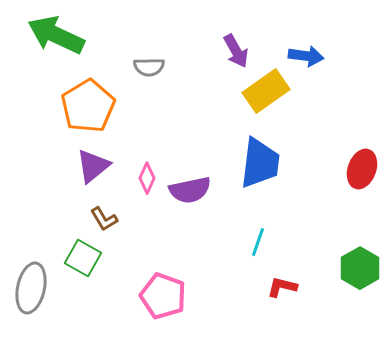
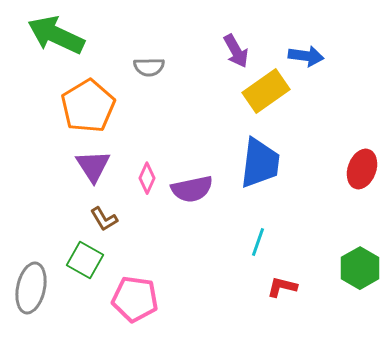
purple triangle: rotated 24 degrees counterclockwise
purple semicircle: moved 2 px right, 1 px up
green square: moved 2 px right, 2 px down
pink pentagon: moved 28 px left, 3 px down; rotated 12 degrees counterclockwise
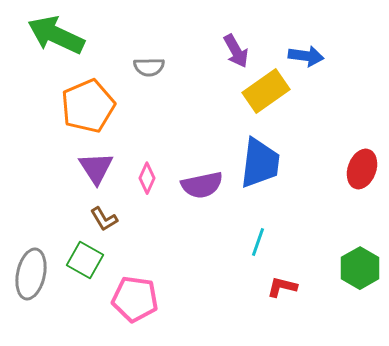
orange pentagon: rotated 8 degrees clockwise
purple triangle: moved 3 px right, 2 px down
purple semicircle: moved 10 px right, 4 px up
gray ellipse: moved 14 px up
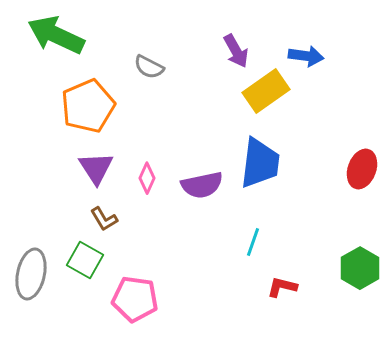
gray semicircle: rotated 28 degrees clockwise
cyan line: moved 5 px left
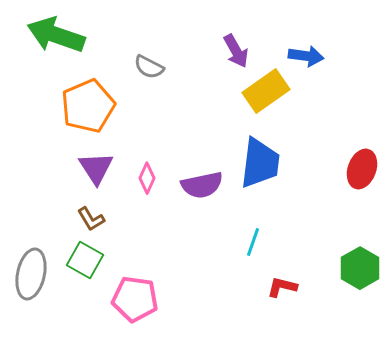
green arrow: rotated 6 degrees counterclockwise
brown L-shape: moved 13 px left
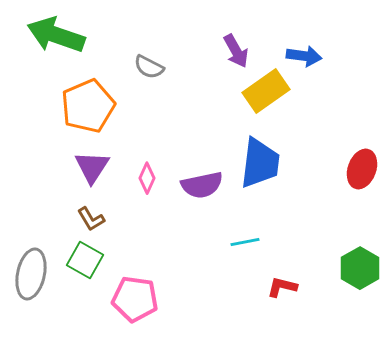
blue arrow: moved 2 px left
purple triangle: moved 4 px left, 1 px up; rotated 6 degrees clockwise
cyan line: moved 8 px left; rotated 60 degrees clockwise
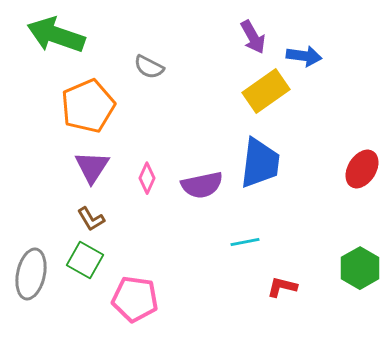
purple arrow: moved 17 px right, 14 px up
red ellipse: rotated 12 degrees clockwise
